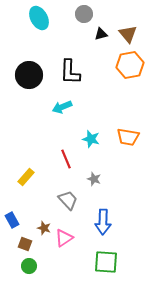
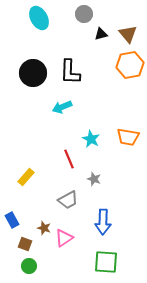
black circle: moved 4 px right, 2 px up
cyan star: rotated 12 degrees clockwise
red line: moved 3 px right
gray trapezoid: rotated 105 degrees clockwise
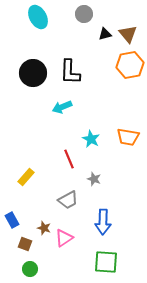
cyan ellipse: moved 1 px left, 1 px up
black triangle: moved 4 px right
green circle: moved 1 px right, 3 px down
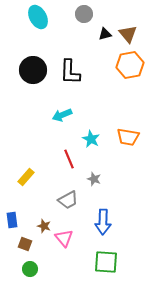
black circle: moved 3 px up
cyan arrow: moved 8 px down
blue rectangle: rotated 21 degrees clockwise
brown star: moved 2 px up
pink triangle: rotated 36 degrees counterclockwise
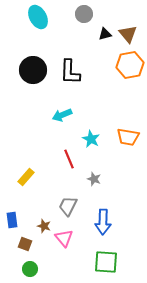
gray trapezoid: moved 6 px down; rotated 145 degrees clockwise
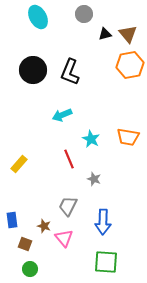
black L-shape: rotated 20 degrees clockwise
yellow rectangle: moved 7 px left, 13 px up
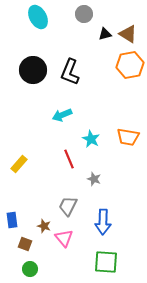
brown triangle: rotated 18 degrees counterclockwise
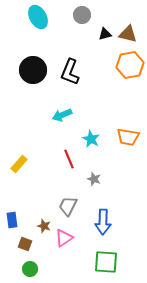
gray circle: moved 2 px left, 1 px down
brown triangle: rotated 18 degrees counterclockwise
pink triangle: rotated 36 degrees clockwise
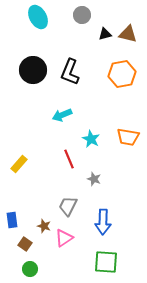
orange hexagon: moved 8 px left, 9 px down
brown square: rotated 16 degrees clockwise
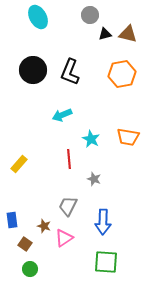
gray circle: moved 8 px right
red line: rotated 18 degrees clockwise
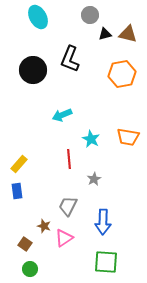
black L-shape: moved 13 px up
gray star: rotated 24 degrees clockwise
blue rectangle: moved 5 px right, 29 px up
